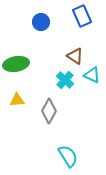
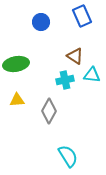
cyan triangle: rotated 18 degrees counterclockwise
cyan cross: rotated 36 degrees clockwise
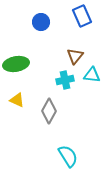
brown triangle: rotated 36 degrees clockwise
yellow triangle: rotated 28 degrees clockwise
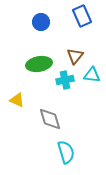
green ellipse: moved 23 px right
gray diamond: moved 1 px right, 8 px down; rotated 45 degrees counterclockwise
cyan semicircle: moved 2 px left, 4 px up; rotated 15 degrees clockwise
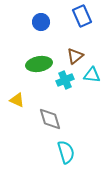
brown triangle: rotated 12 degrees clockwise
cyan cross: rotated 12 degrees counterclockwise
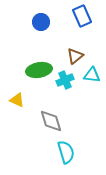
green ellipse: moved 6 px down
gray diamond: moved 1 px right, 2 px down
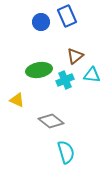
blue rectangle: moved 15 px left
gray diamond: rotated 35 degrees counterclockwise
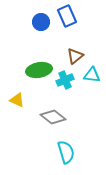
gray diamond: moved 2 px right, 4 px up
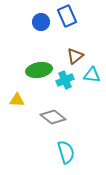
yellow triangle: rotated 21 degrees counterclockwise
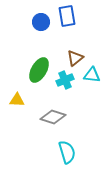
blue rectangle: rotated 15 degrees clockwise
brown triangle: moved 2 px down
green ellipse: rotated 50 degrees counterclockwise
gray diamond: rotated 20 degrees counterclockwise
cyan semicircle: moved 1 px right
